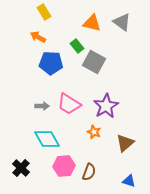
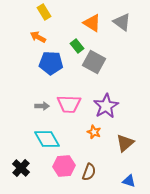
orange triangle: rotated 18 degrees clockwise
pink trapezoid: rotated 30 degrees counterclockwise
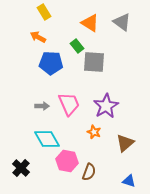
orange triangle: moved 2 px left
gray square: rotated 25 degrees counterclockwise
pink trapezoid: rotated 115 degrees counterclockwise
pink hexagon: moved 3 px right, 5 px up; rotated 15 degrees clockwise
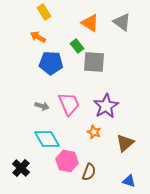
gray arrow: rotated 16 degrees clockwise
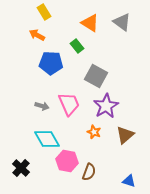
orange arrow: moved 1 px left, 2 px up
gray square: moved 2 px right, 14 px down; rotated 25 degrees clockwise
brown triangle: moved 8 px up
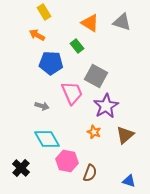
gray triangle: rotated 18 degrees counterclockwise
pink trapezoid: moved 3 px right, 11 px up
brown semicircle: moved 1 px right, 1 px down
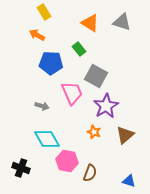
green rectangle: moved 2 px right, 3 px down
black cross: rotated 24 degrees counterclockwise
